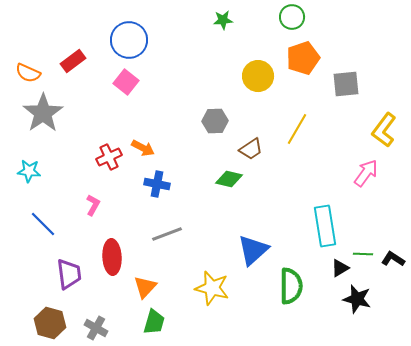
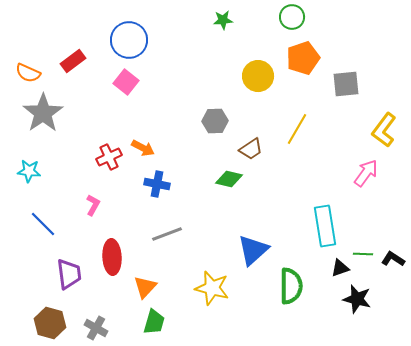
black triangle: rotated 12 degrees clockwise
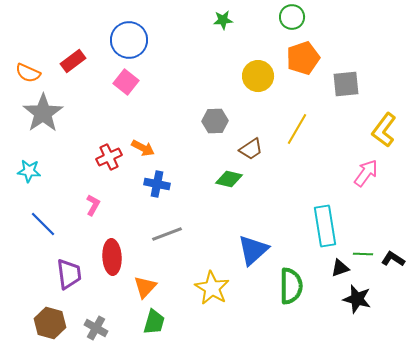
yellow star: rotated 16 degrees clockwise
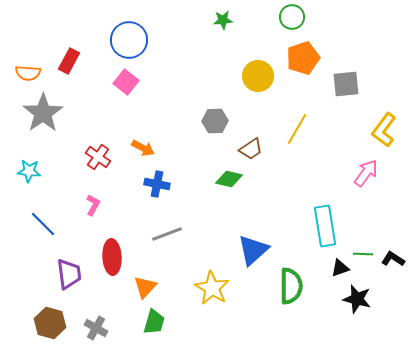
red rectangle: moved 4 px left; rotated 25 degrees counterclockwise
orange semicircle: rotated 20 degrees counterclockwise
red cross: moved 11 px left; rotated 30 degrees counterclockwise
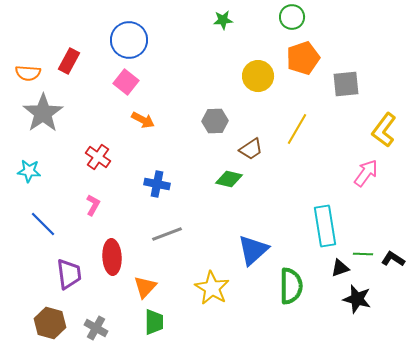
orange arrow: moved 28 px up
green trapezoid: rotated 16 degrees counterclockwise
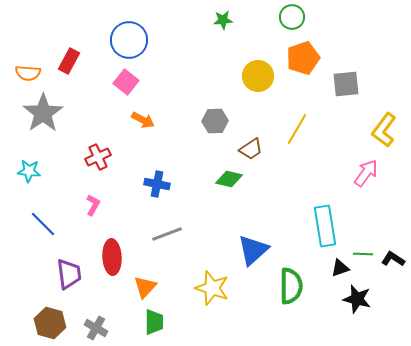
red cross: rotated 30 degrees clockwise
yellow star: rotated 12 degrees counterclockwise
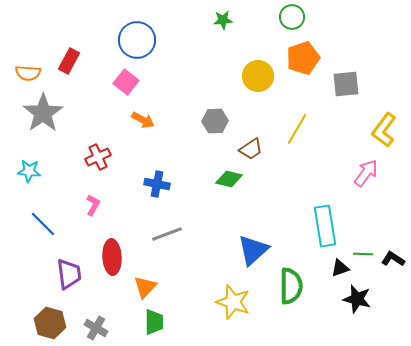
blue circle: moved 8 px right
yellow star: moved 21 px right, 14 px down
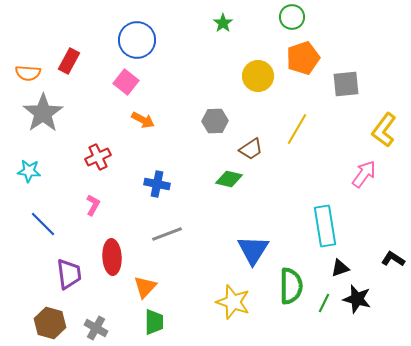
green star: moved 3 px down; rotated 30 degrees counterclockwise
pink arrow: moved 2 px left, 1 px down
blue triangle: rotated 16 degrees counterclockwise
green line: moved 39 px left, 49 px down; rotated 66 degrees counterclockwise
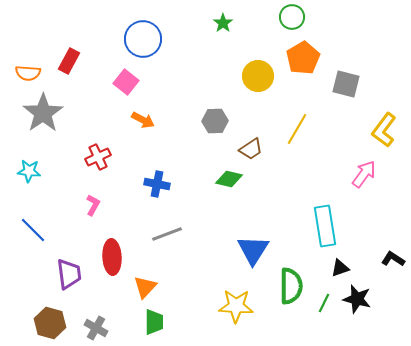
blue circle: moved 6 px right, 1 px up
orange pentagon: rotated 12 degrees counterclockwise
gray square: rotated 20 degrees clockwise
blue line: moved 10 px left, 6 px down
yellow star: moved 3 px right, 4 px down; rotated 16 degrees counterclockwise
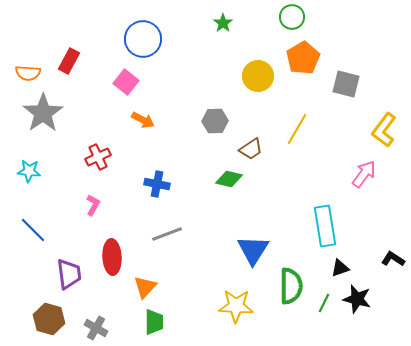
brown hexagon: moved 1 px left, 4 px up
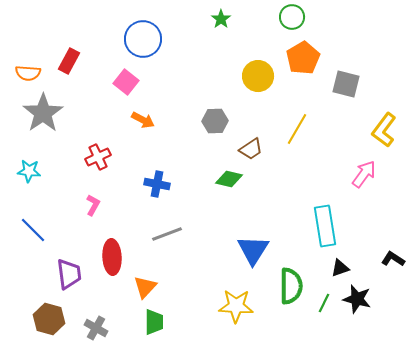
green star: moved 2 px left, 4 px up
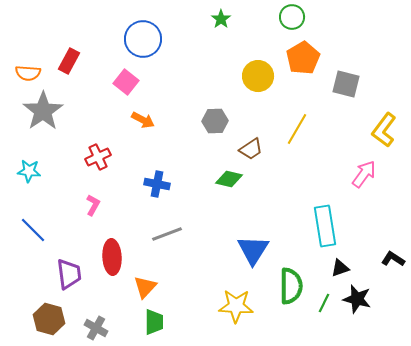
gray star: moved 2 px up
